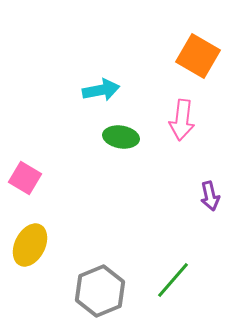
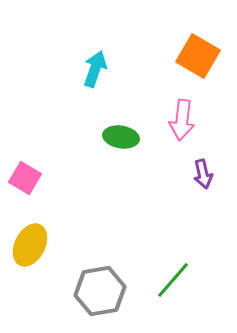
cyan arrow: moved 6 px left, 21 px up; rotated 60 degrees counterclockwise
purple arrow: moved 7 px left, 22 px up
gray hexagon: rotated 12 degrees clockwise
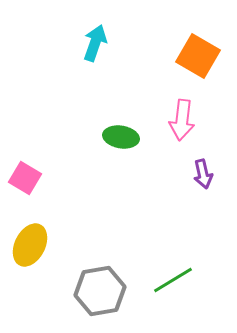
cyan arrow: moved 26 px up
green line: rotated 18 degrees clockwise
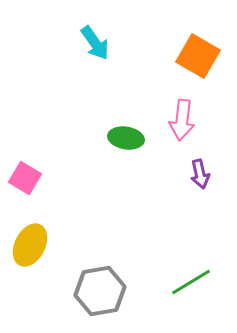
cyan arrow: rotated 126 degrees clockwise
green ellipse: moved 5 px right, 1 px down
purple arrow: moved 3 px left
green line: moved 18 px right, 2 px down
